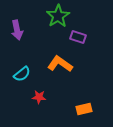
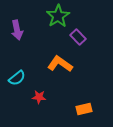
purple rectangle: rotated 28 degrees clockwise
cyan semicircle: moved 5 px left, 4 px down
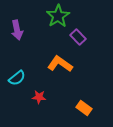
orange rectangle: moved 1 px up; rotated 49 degrees clockwise
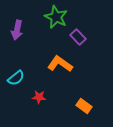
green star: moved 2 px left, 1 px down; rotated 15 degrees counterclockwise
purple arrow: rotated 24 degrees clockwise
cyan semicircle: moved 1 px left
orange rectangle: moved 2 px up
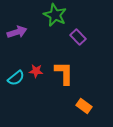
green star: moved 1 px left, 2 px up
purple arrow: moved 2 px down; rotated 120 degrees counterclockwise
orange L-shape: moved 4 px right, 9 px down; rotated 55 degrees clockwise
red star: moved 3 px left, 26 px up
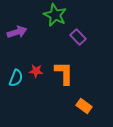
cyan semicircle: rotated 30 degrees counterclockwise
